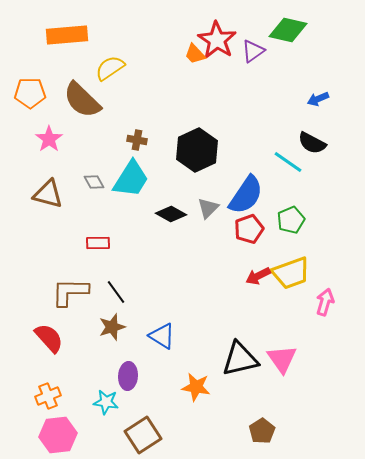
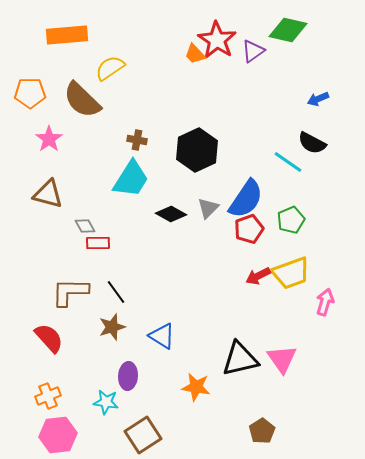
gray diamond: moved 9 px left, 44 px down
blue semicircle: moved 4 px down
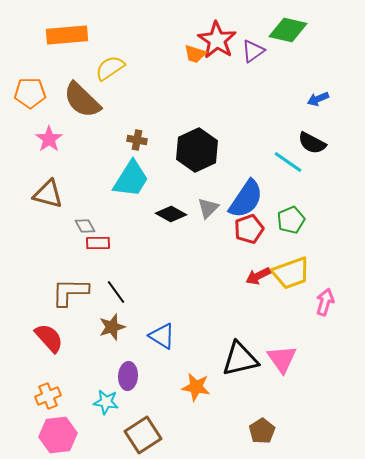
orange trapezoid: rotated 30 degrees counterclockwise
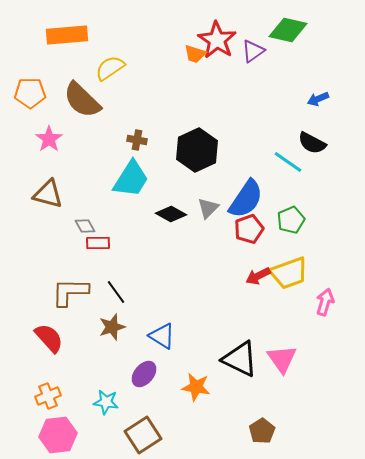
yellow trapezoid: moved 2 px left
black triangle: rotated 39 degrees clockwise
purple ellipse: moved 16 px right, 2 px up; rotated 36 degrees clockwise
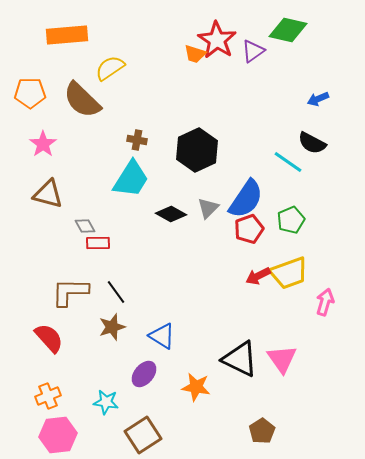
pink star: moved 6 px left, 5 px down
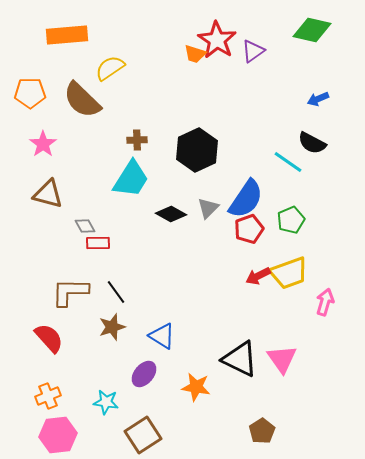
green diamond: moved 24 px right
brown cross: rotated 12 degrees counterclockwise
